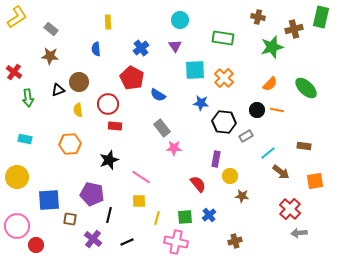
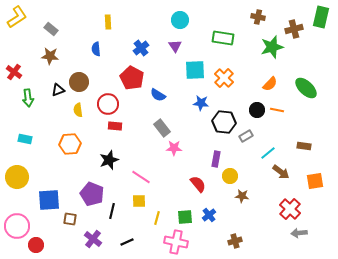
purple pentagon at (92, 194): rotated 10 degrees clockwise
black line at (109, 215): moved 3 px right, 4 px up
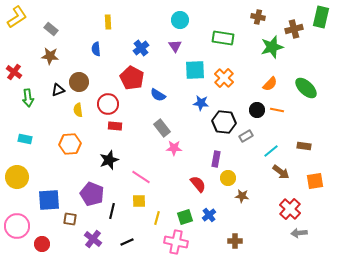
cyan line at (268, 153): moved 3 px right, 2 px up
yellow circle at (230, 176): moved 2 px left, 2 px down
green square at (185, 217): rotated 14 degrees counterclockwise
brown cross at (235, 241): rotated 16 degrees clockwise
red circle at (36, 245): moved 6 px right, 1 px up
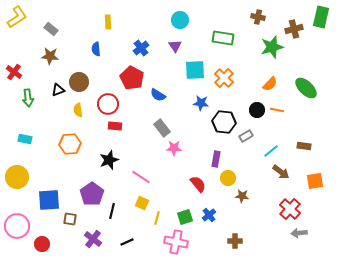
purple pentagon at (92, 194): rotated 15 degrees clockwise
yellow square at (139, 201): moved 3 px right, 2 px down; rotated 24 degrees clockwise
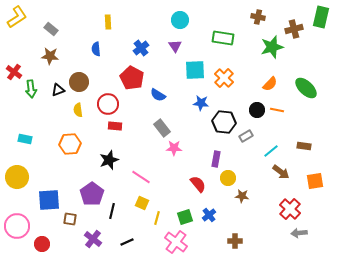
green arrow at (28, 98): moved 3 px right, 9 px up
pink cross at (176, 242): rotated 25 degrees clockwise
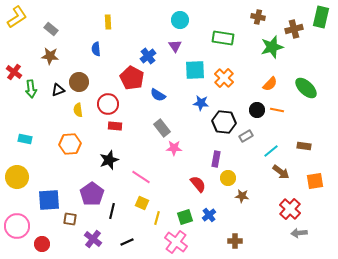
blue cross at (141, 48): moved 7 px right, 8 px down
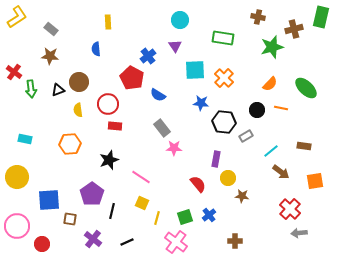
orange line at (277, 110): moved 4 px right, 2 px up
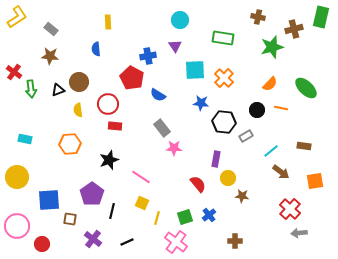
blue cross at (148, 56): rotated 28 degrees clockwise
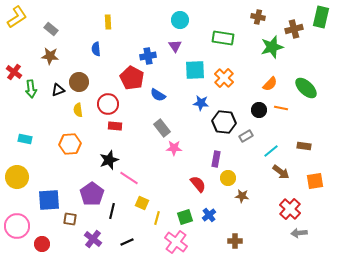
black circle at (257, 110): moved 2 px right
pink line at (141, 177): moved 12 px left, 1 px down
